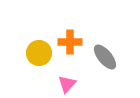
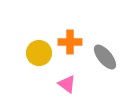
pink triangle: rotated 36 degrees counterclockwise
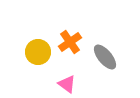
orange cross: rotated 35 degrees counterclockwise
yellow circle: moved 1 px left, 1 px up
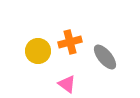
orange cross: rotated 20 degrees clockwise
yellow circle: moved 1 px up
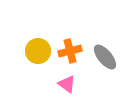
orange cross: moved 9 px down
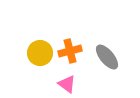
yellow circle: moved 2 px right, 2 px down
gray ellipse: moved 2 px right
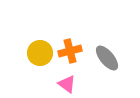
gray ellipse: moved 1 px down
